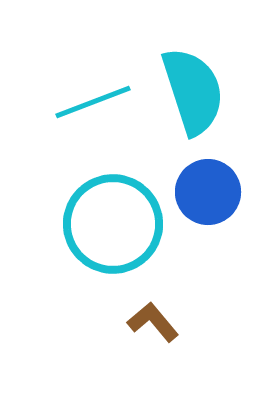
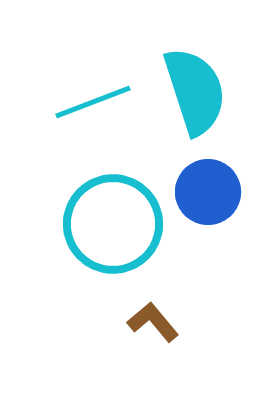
cyan semicircle: moved 2 px right
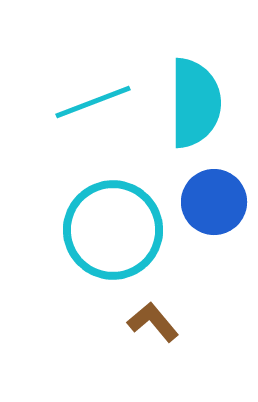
cyan semicircle: moved 12 px down; rotated 18 degrees clockwise
blue circle: moved 6 px right, 10 px down
cyan circle: moved 6 px down
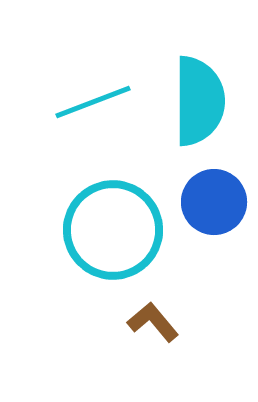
cyan semicircle: moved 4 px right, 2 px up
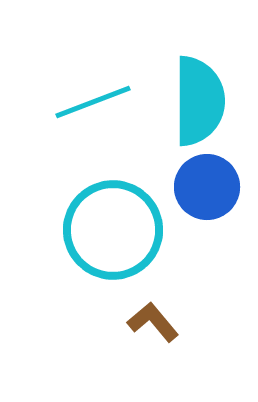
blue circle: moved 7 px left, 15 px up
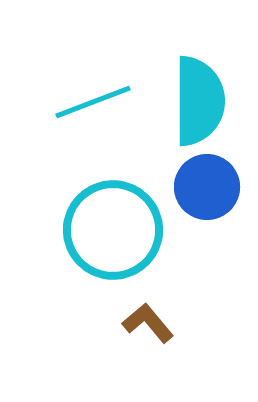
brown L-shape: moved 5 px left, 1 px down
